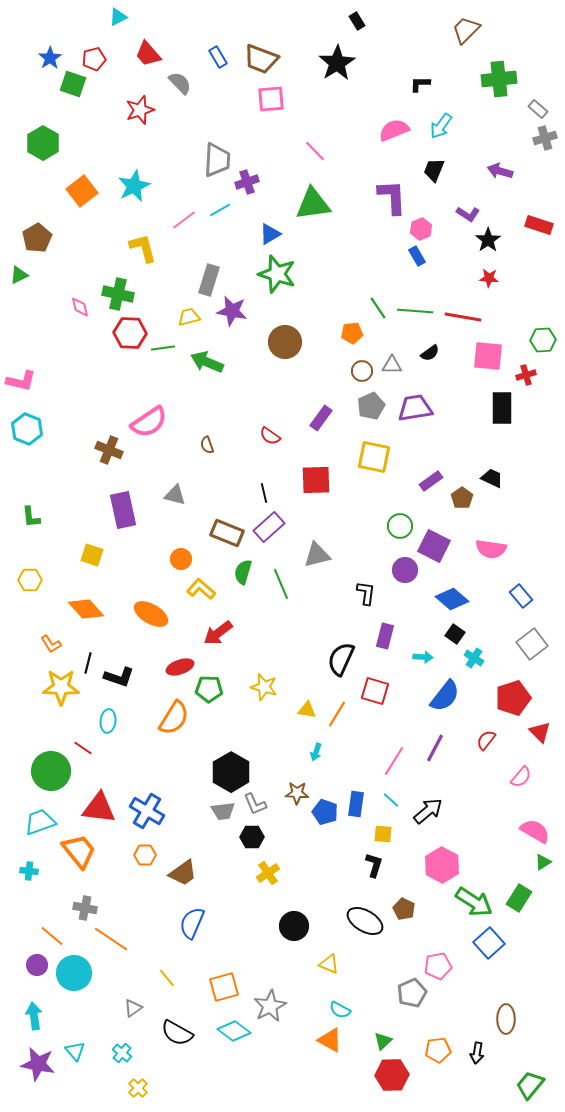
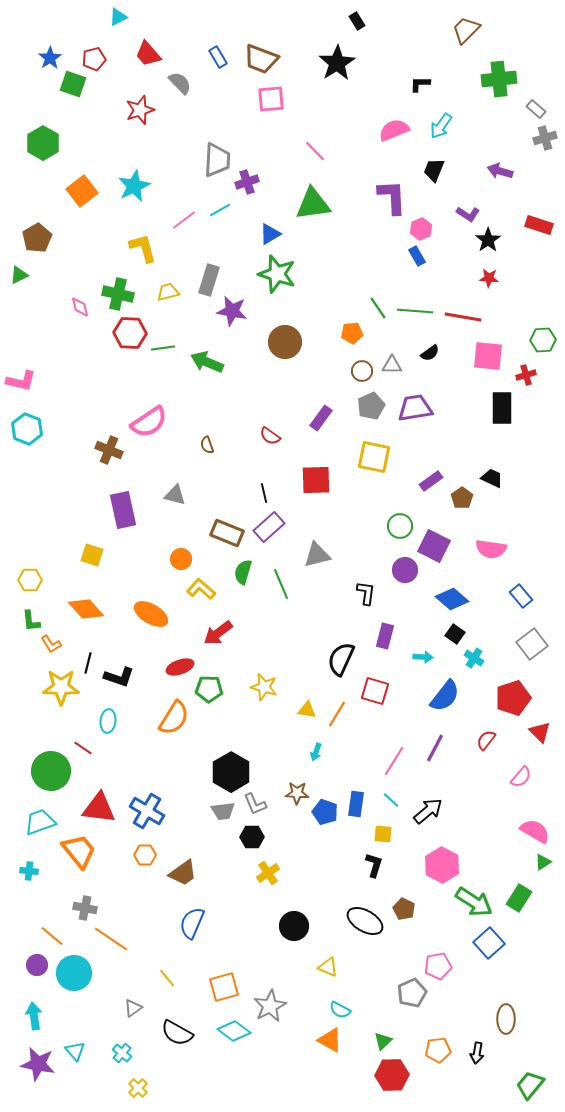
gray rectangle at (538, 109): moved 2 px left
yellow trapezoid at (189, 317): moved 21 px left, 25 px up
green L-shape at (31, 517): moved 104 px down
yellow triangle at (329, 964): moved 1 px left, 3 px down
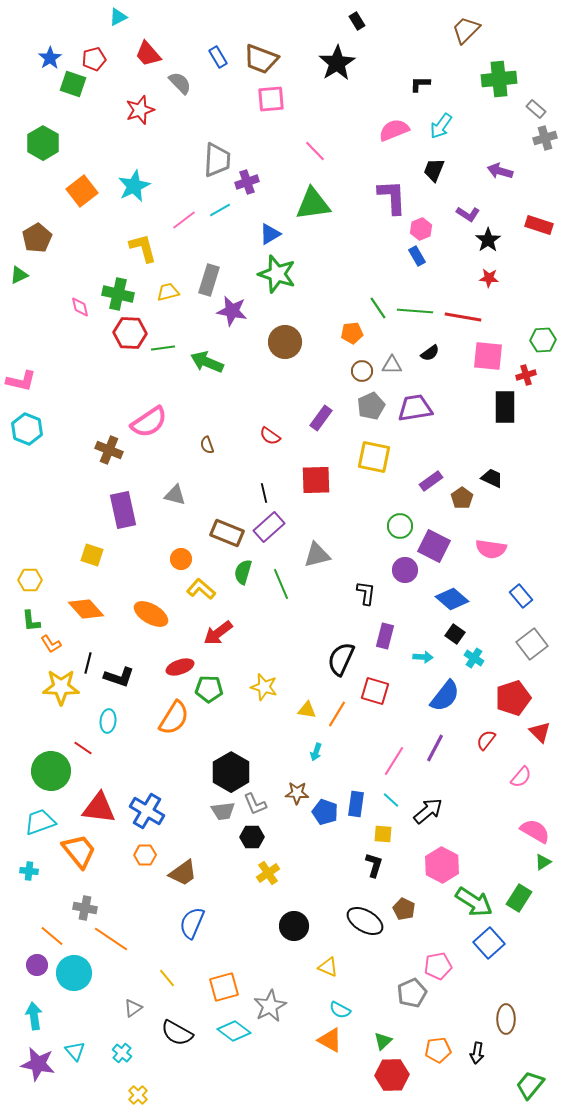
black rectangle at (502, 408): moved 3 px right, 1 px up
yellow cross at (138, 1088): moved 7 px down
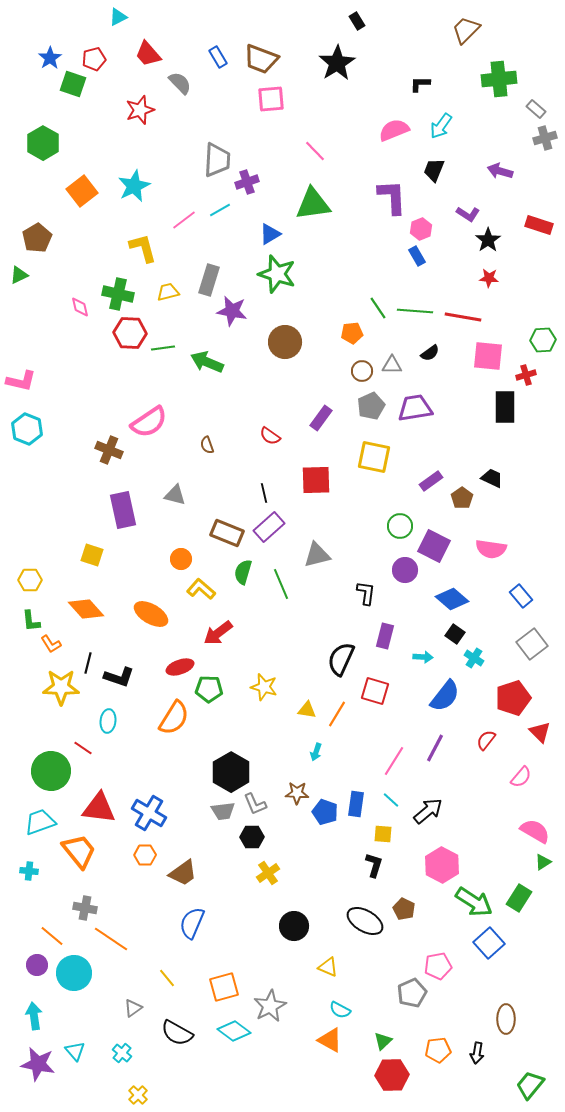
blue cross at (147, 811): moved 2 px right, 2 px down
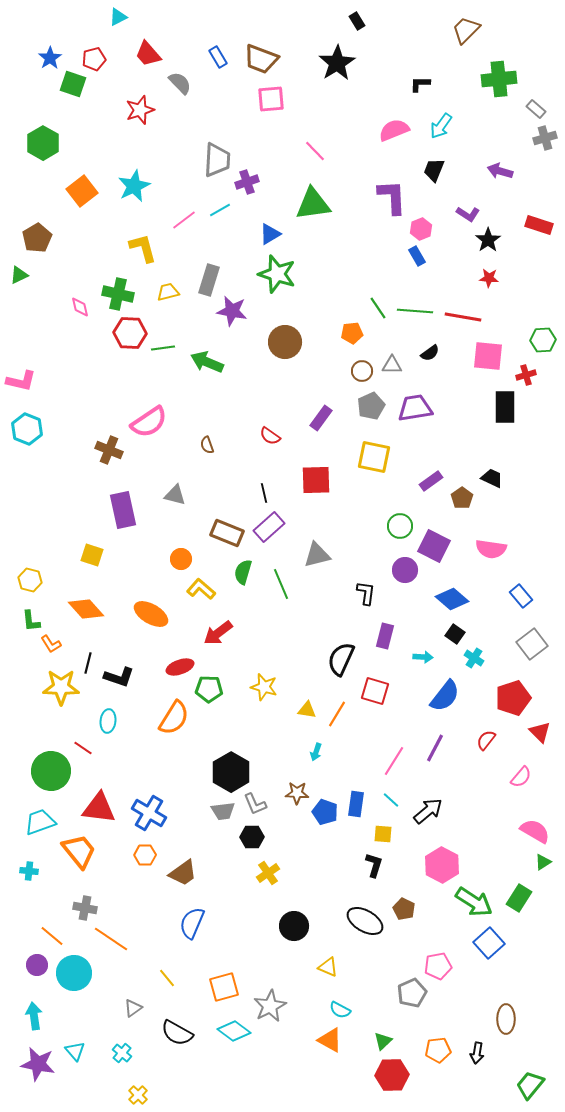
yellow hexagon at (30, 580): rotated 15 degrees clockwise
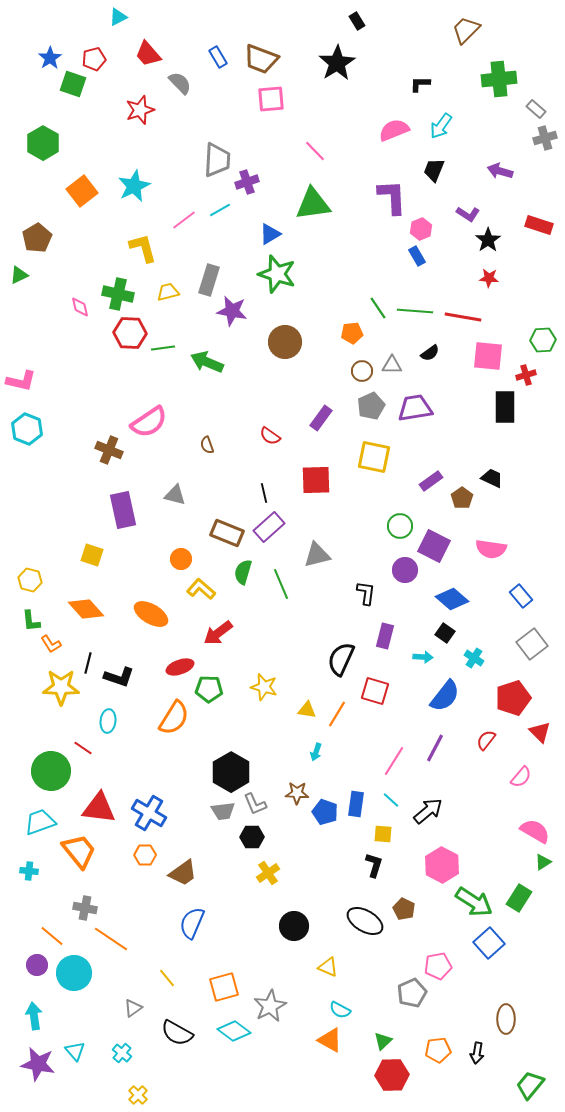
black square at (455, 634): moved 10 px left, 1 px up
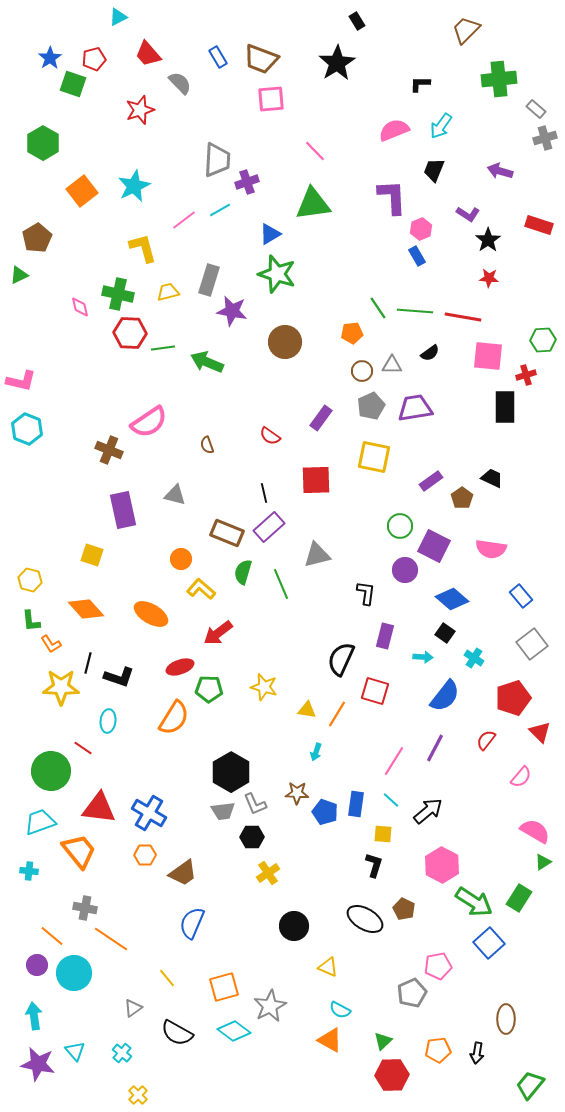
black ellipse at (365, 921): moved 2 px up
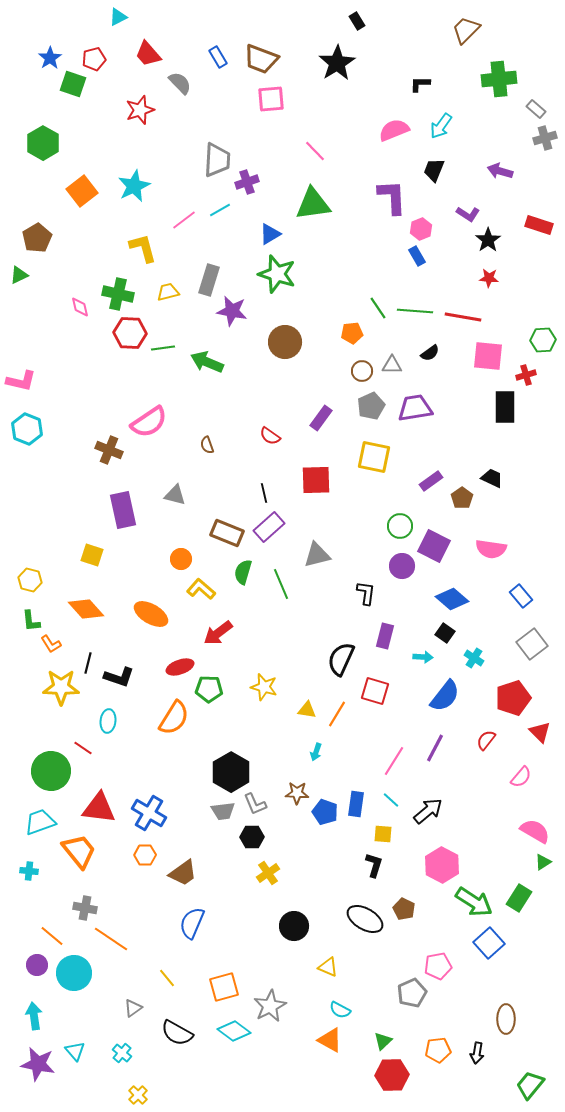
purple circle at (405, 570): moved 3 px left, 4 px up
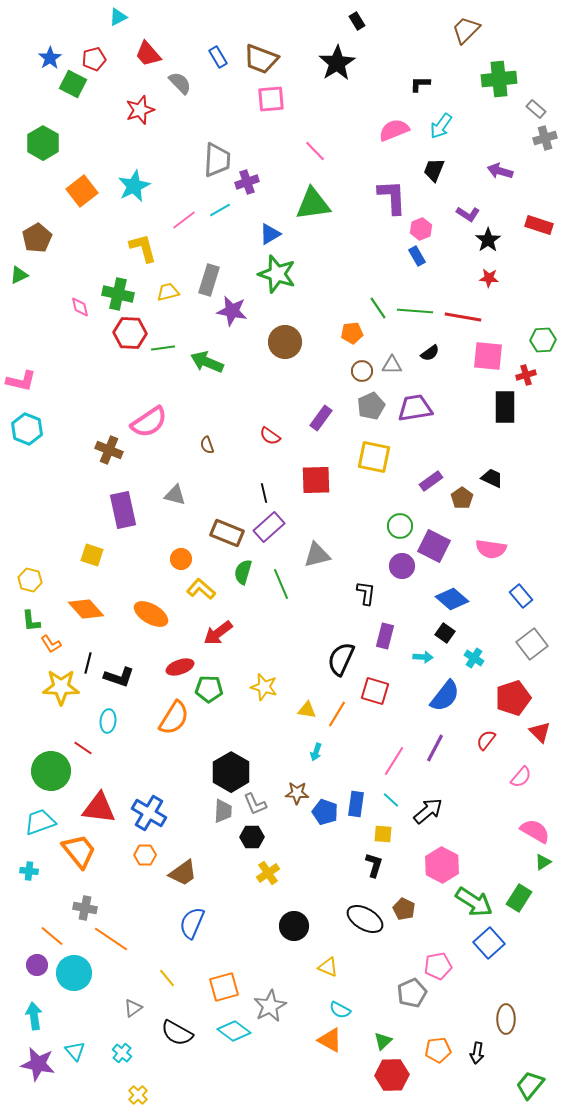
green square at (73, 84): rotated 8 degrees clockwise
gray trapezoid at (223, 811): rotated 80 degrees counterclockwise
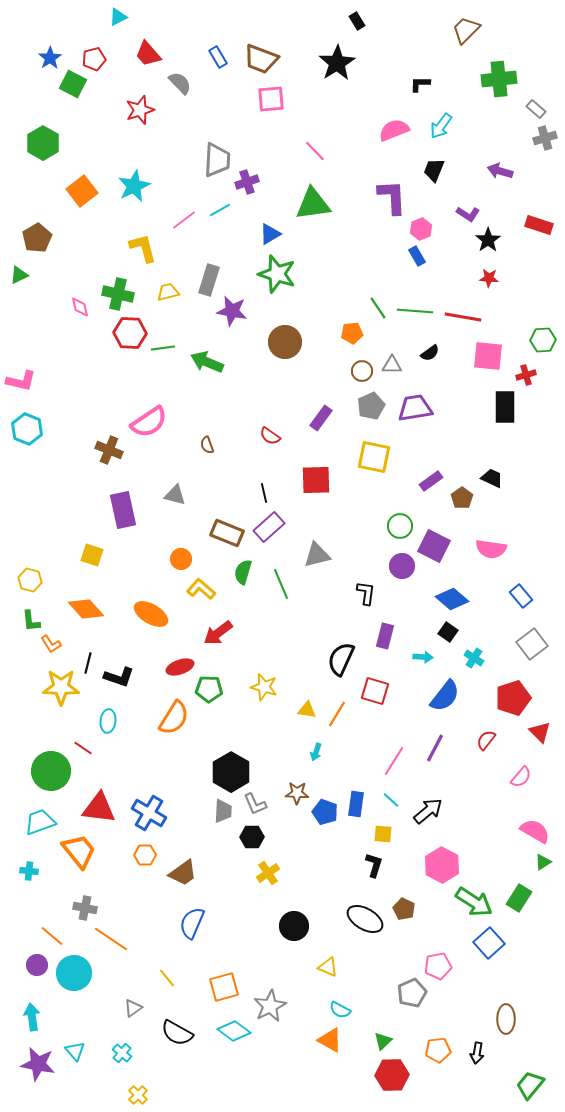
black square at (445, 633): moved 3 px right, 1 px up
cyan arrow at (34, 1016): moved 2 px left, 1 px down
